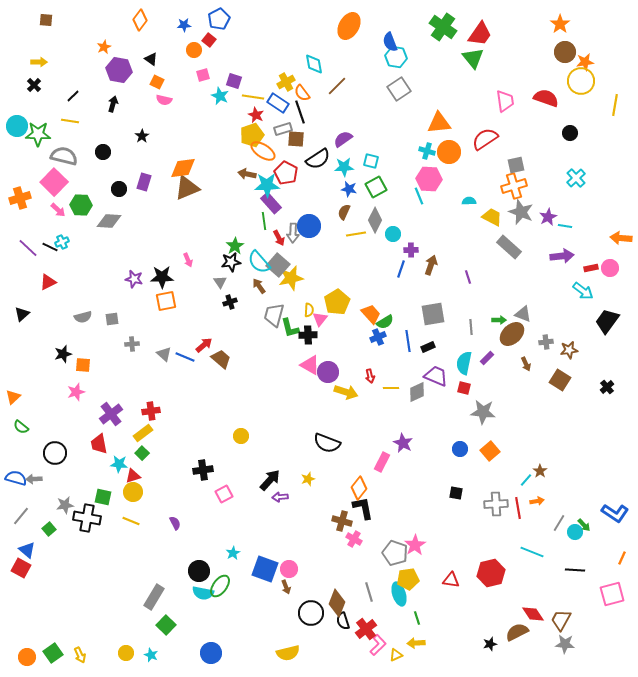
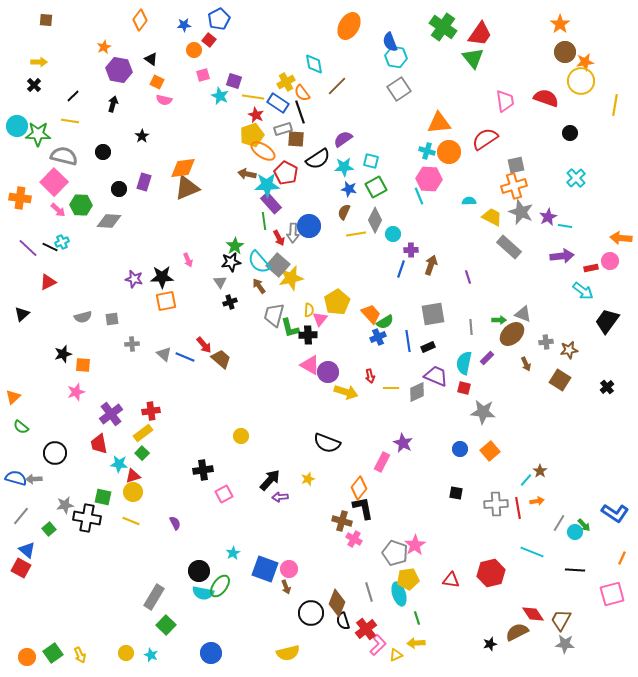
orange cross at (20, 198): rotated 25 degrees clockwise
pink circle at (610, 268): moved 7 px up
red arrow at (204, 345): rotated 90 degrees clockwise
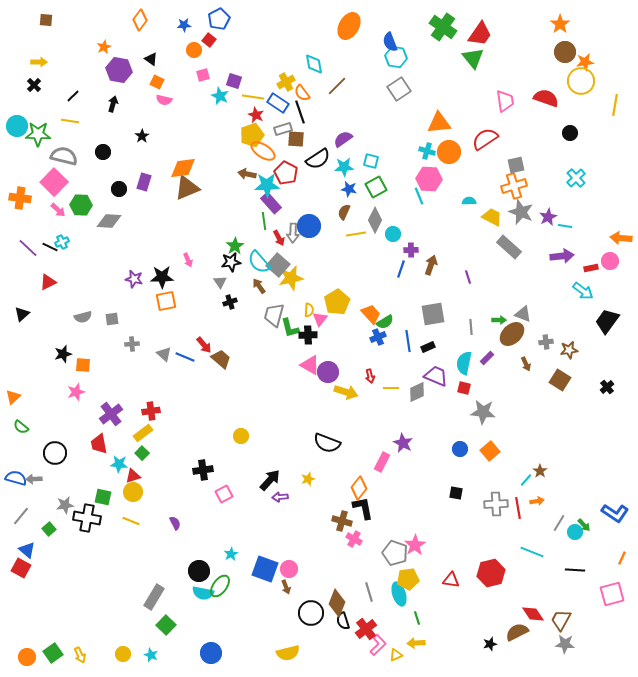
cyan star at (233, 553): moved 2 px left, 1 px down
yellow circle at (126, 653): moved 3 px left, 1 px down
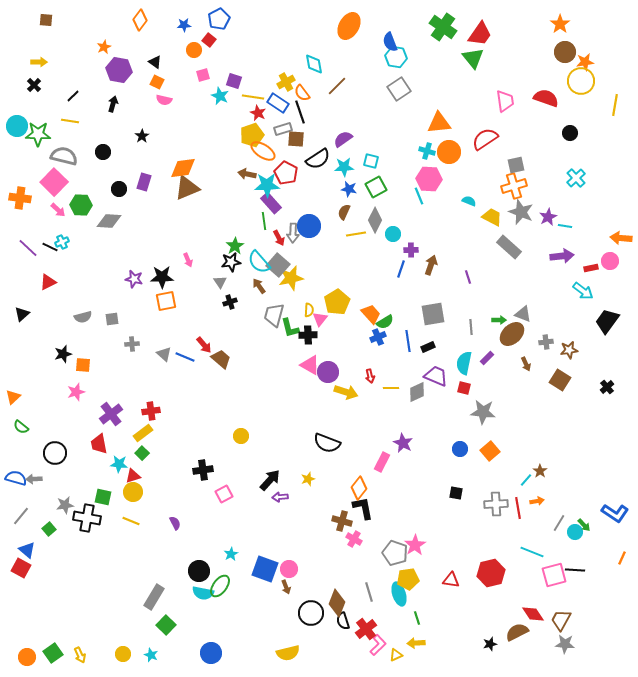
black triangle at (151, 59): moved 4 px right, 3 px down
red star at (256, 115): moved 2 px right, 2 px up
cyan semicircle at (469, 201): rotated 24 degrees clockwise
pink square at (612, 594): moved 58 px left, 19 px up
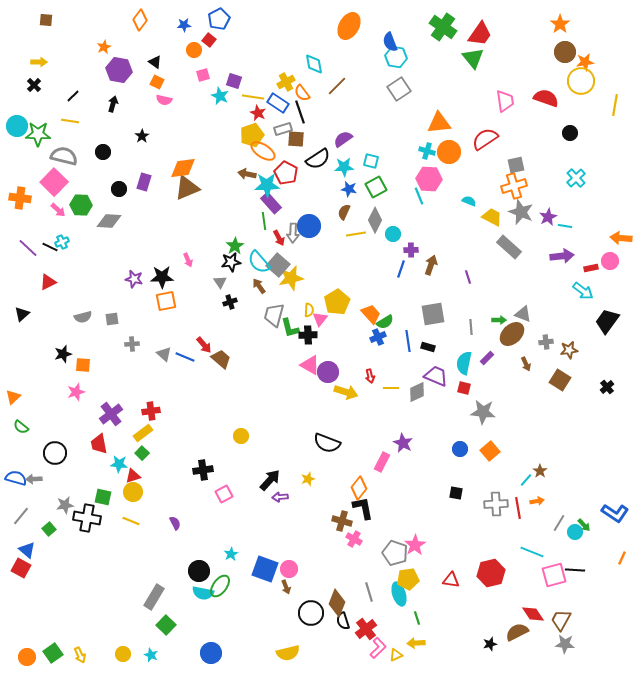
black rectangle at (428, 347): rotated 40 degrees clockwise
pink L-shape at (378, 645): moved 3 px down
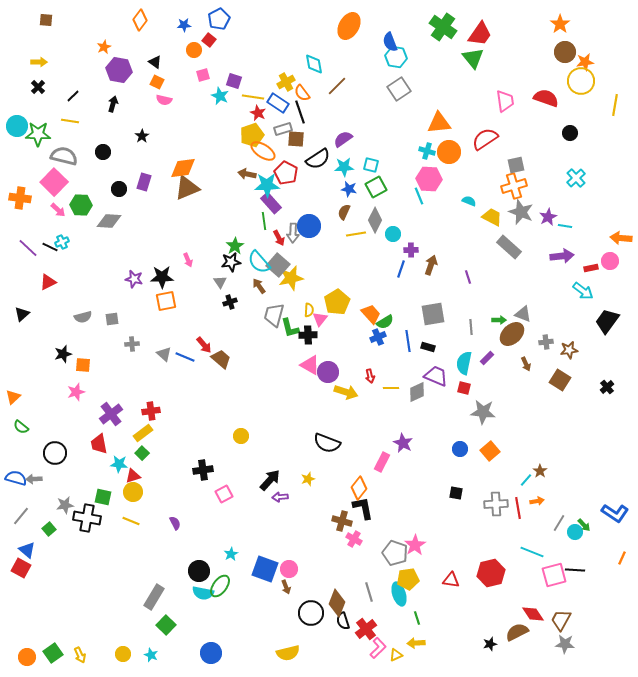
black cross at (34, 85): moved 4 px right, 2 px down
cyan square at (371, 161): moved 4 px down
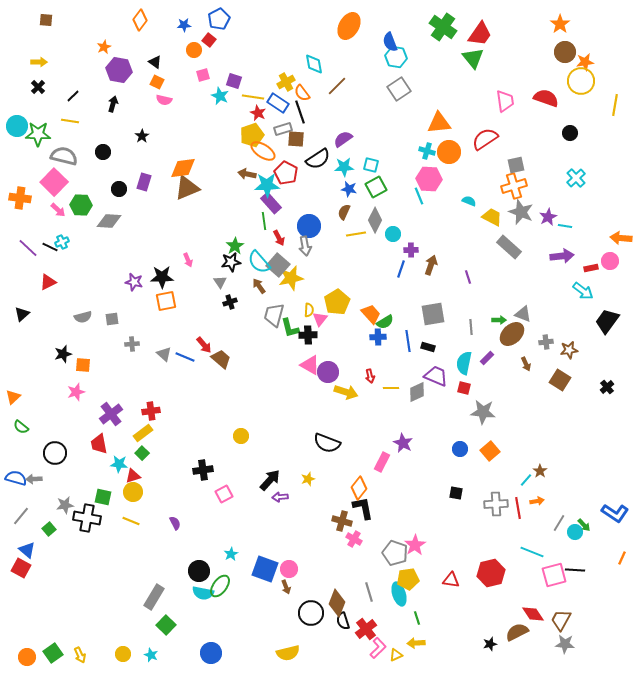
gray arrow at (293, 233): moved 12 px right, 13 px down; rotated 12 degrees counterclockwise
purple star at (134, 279): moved 3 px down
blue cross at (378, 337): rotated 21 degrees clockwise
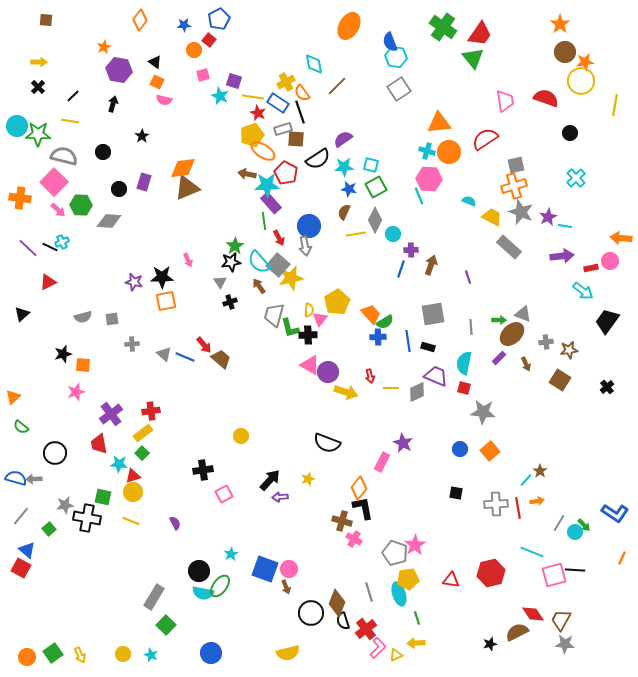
purple rectangle at (487, 358): moved 12 px right
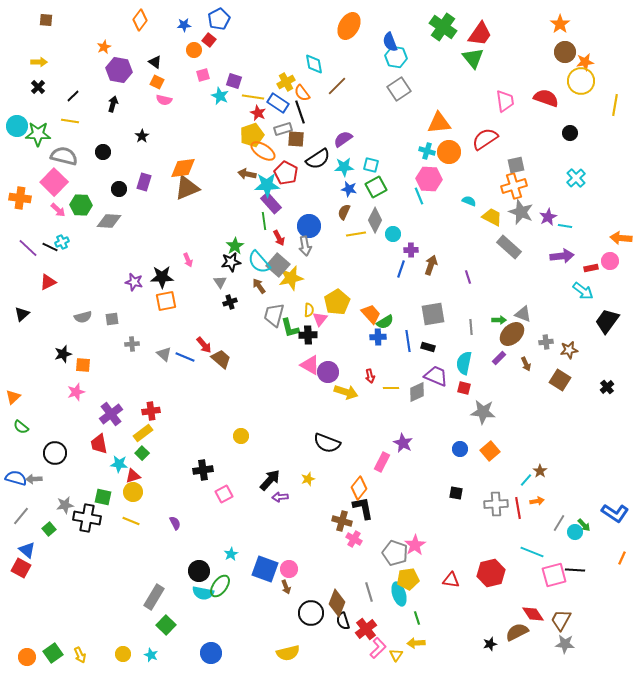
yellow triangle at (396, 655): rotated 32 degrees counterclockwise
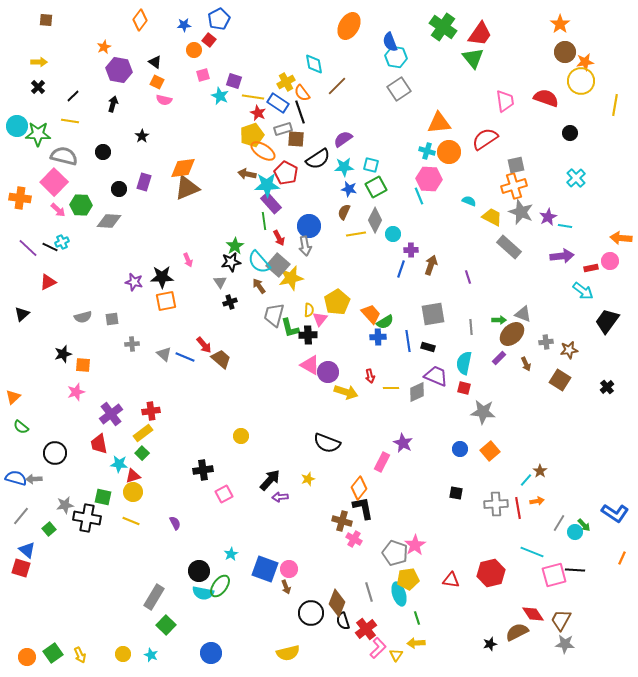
red square at (21, 568): rotated 12 degrees counterclockwise
